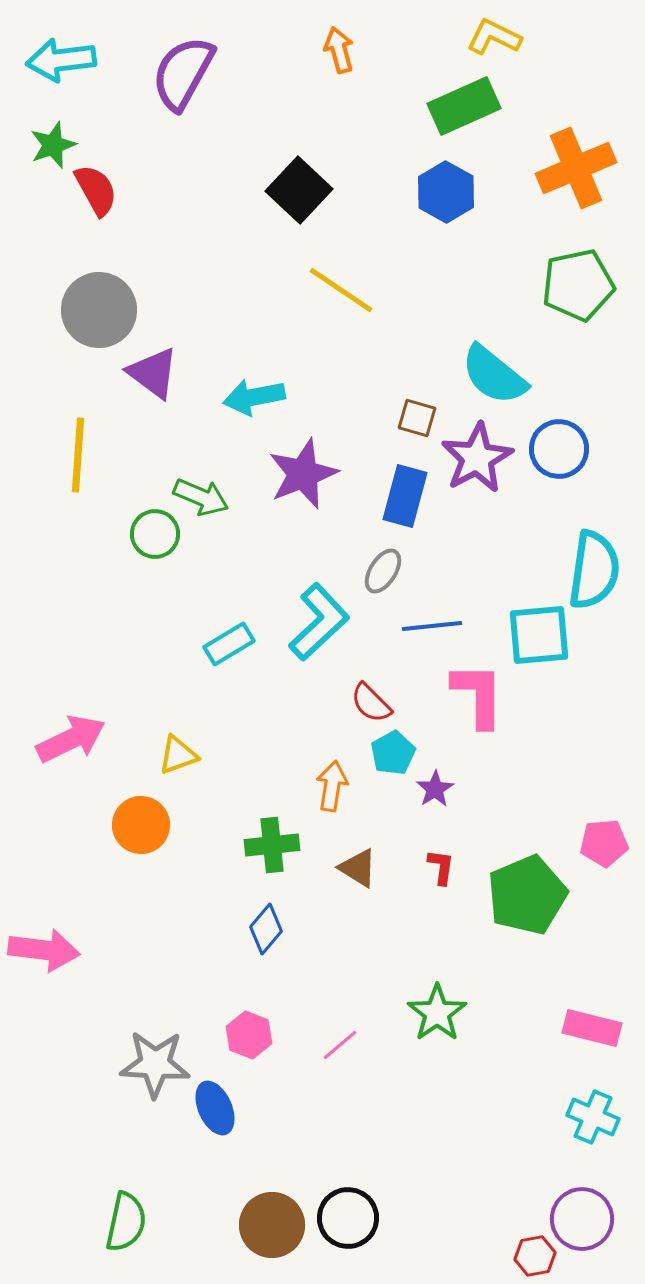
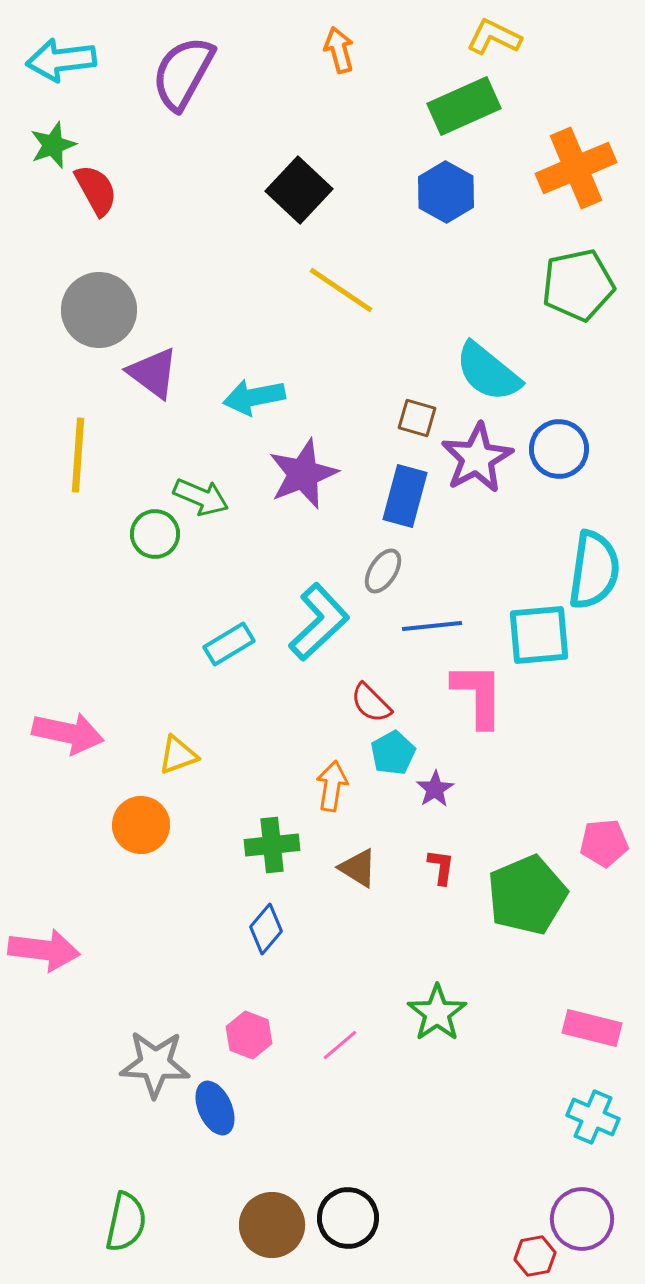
cyan semicircle at (494, 375): moved 6 px left, 3 px up
pink arrow at (71, 739): moved 3 px left, 6 px up; rotated 38 degrees clockwise
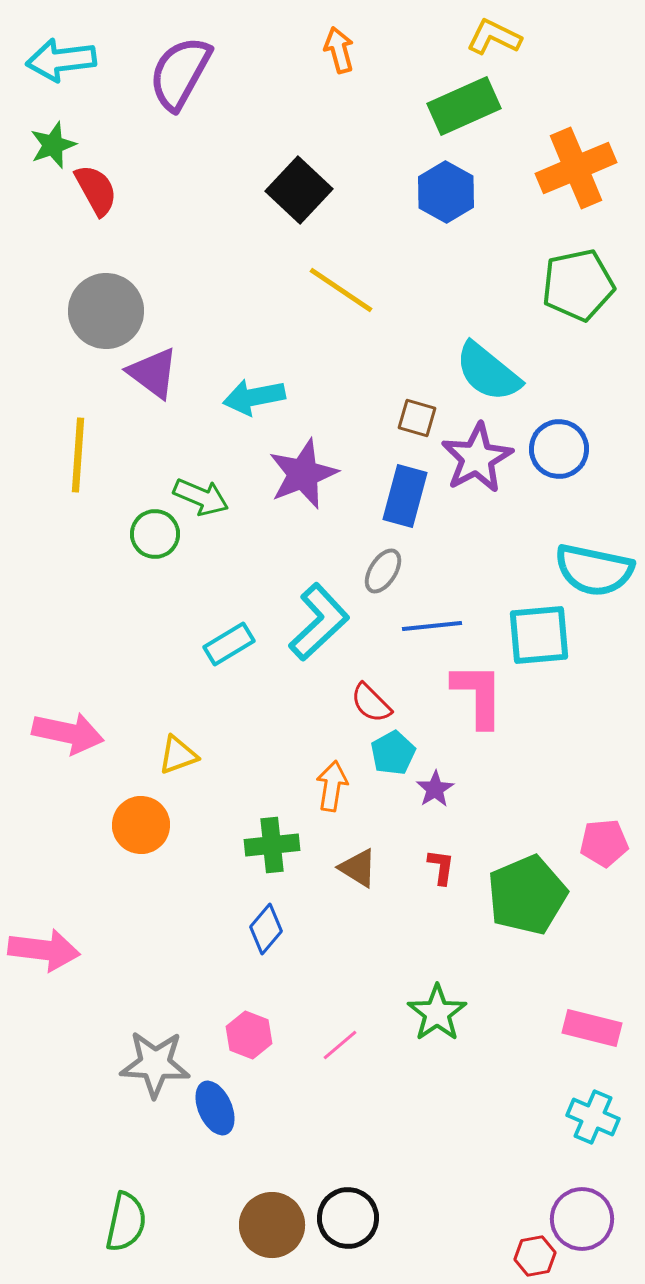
purple semicircle at (183, 73): moved 3 px left
gray circle at (99, 310): moved 7 px right, 1 px down
cyan semicircle at (594, 570): rotated 94 degrees clockwise
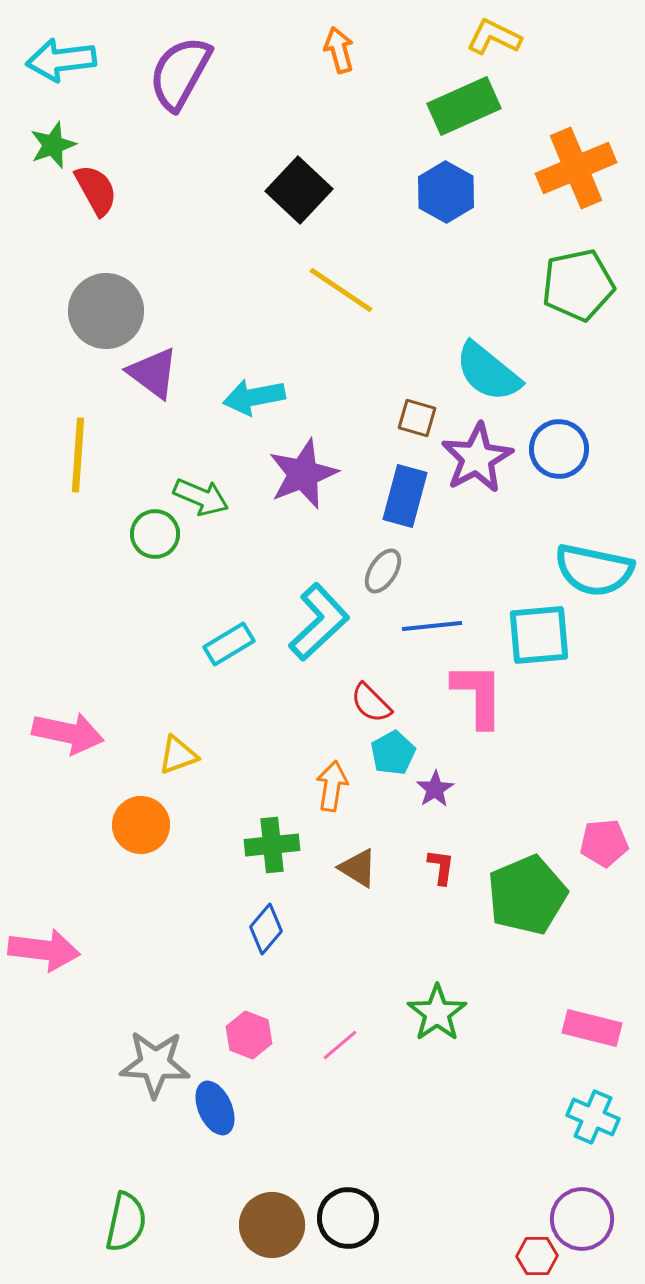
red hexagon at (535, 1256): moved 2 px right; rotated 9 degrees clockwise
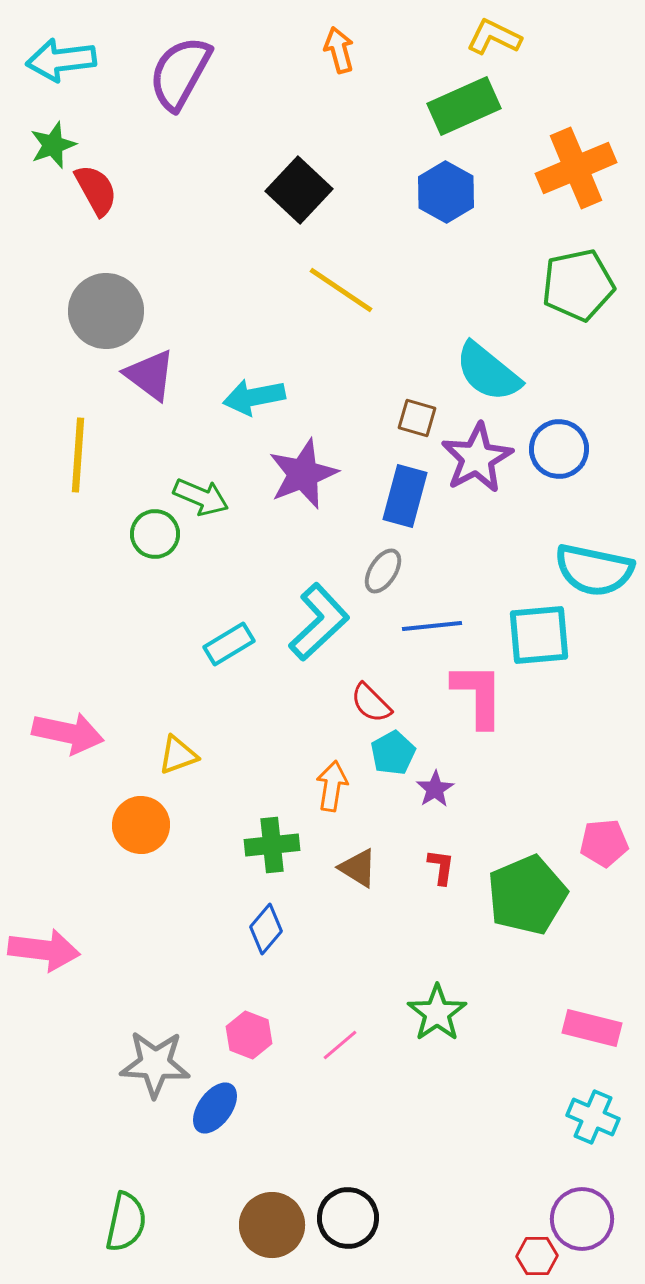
purple triangle at (153, 373): moved 3 px left, 2 px down
blue ellipse at (215, 1108): rotated 60 degrees clockwise
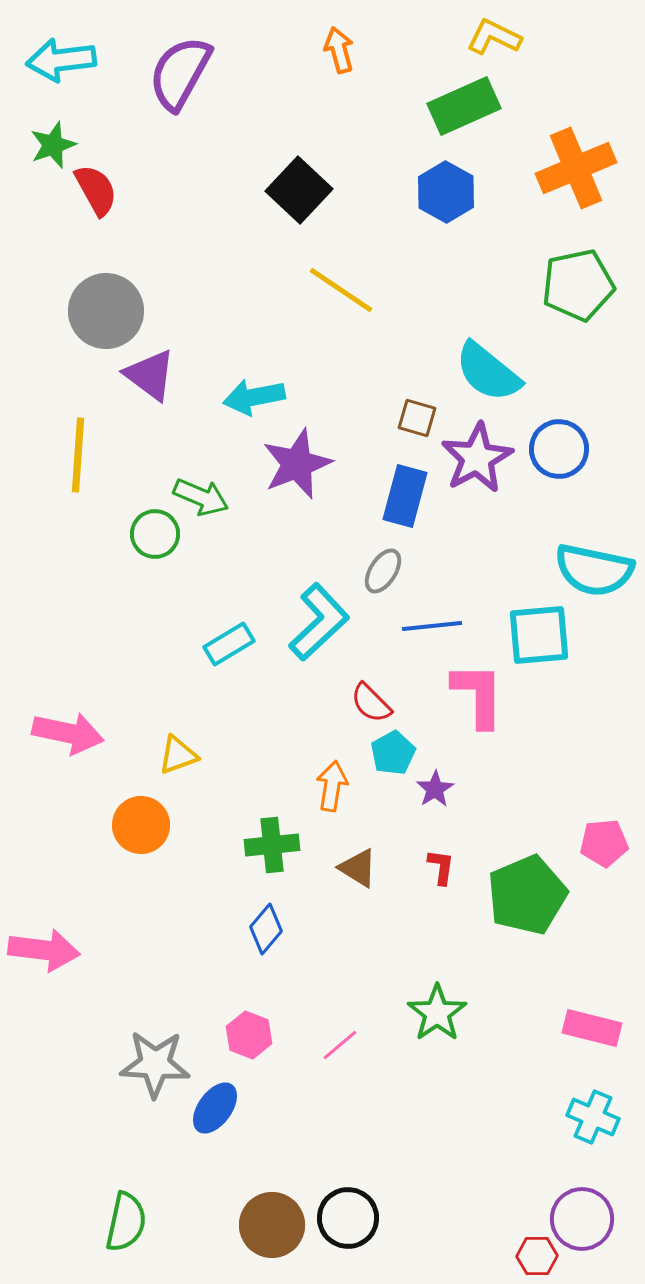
purple star at (303, 474): moved 6 px left, 10 px up
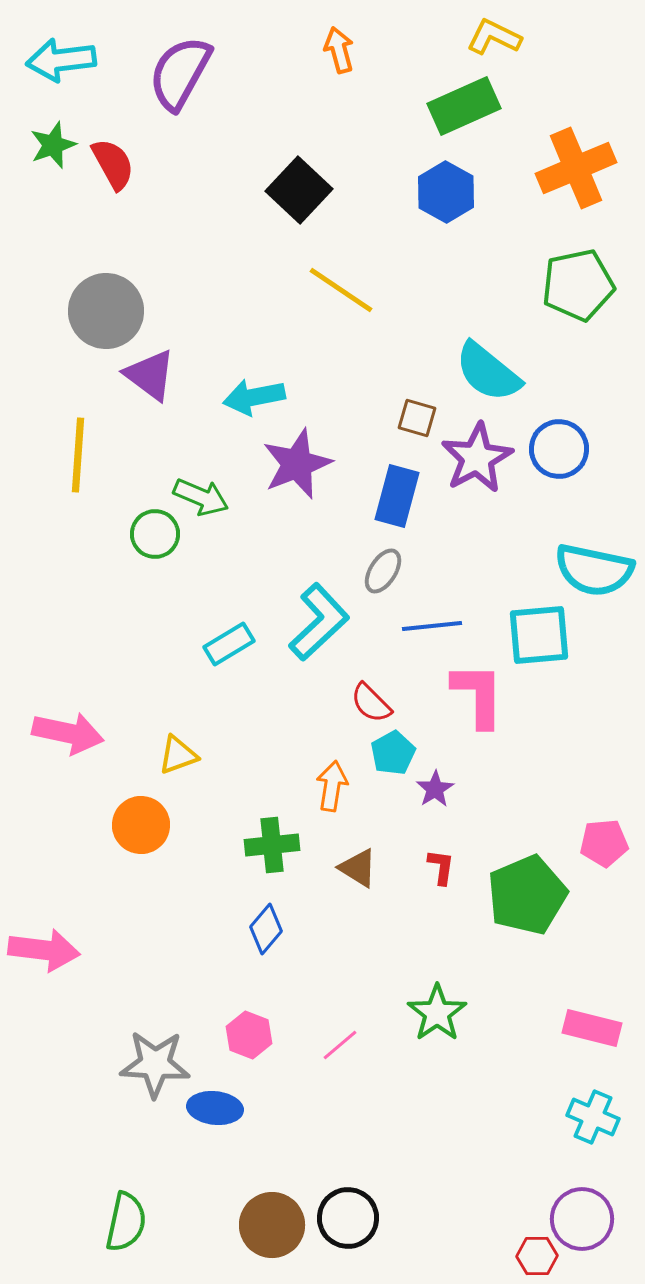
red semicircle at (96, 190): moved 17 px right, 26 px up
blue rectangle at (405, 496): moved 8 px left
blue ellipse at (215, 1108): rotated 60 degrees clockwise
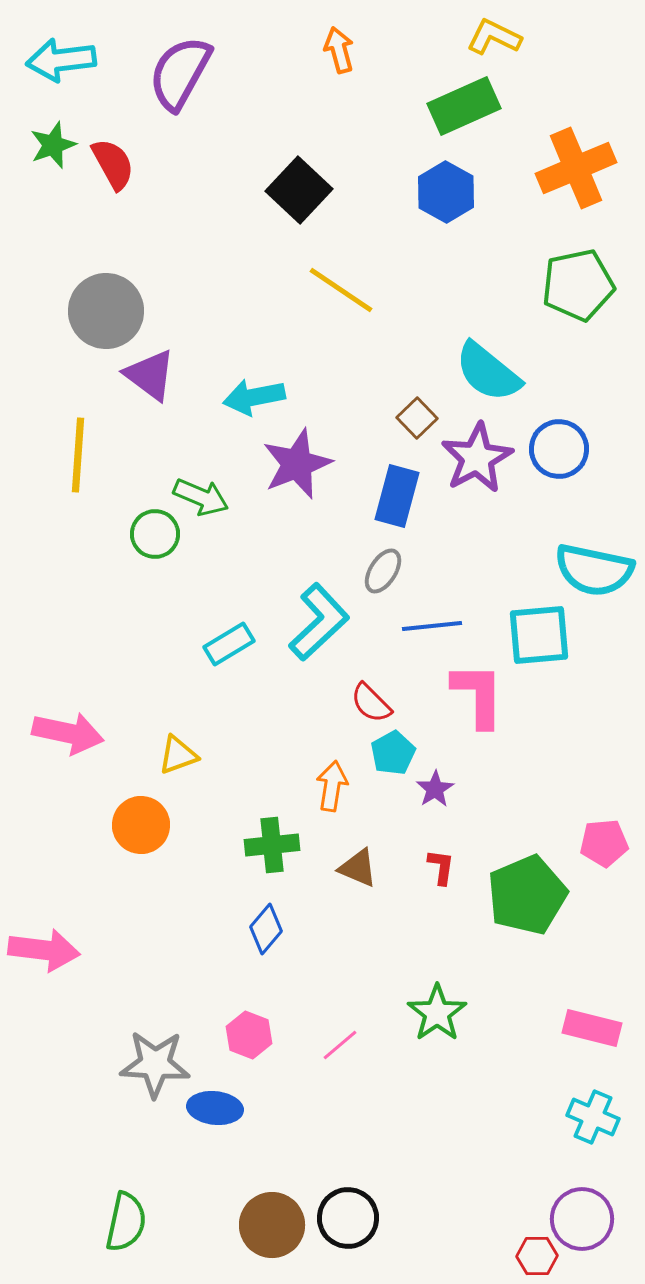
brown square at (417, 418): rotated 30 degrees clockwise
brown triangle at (358, 868): rotated 9 degrees counterclockwise
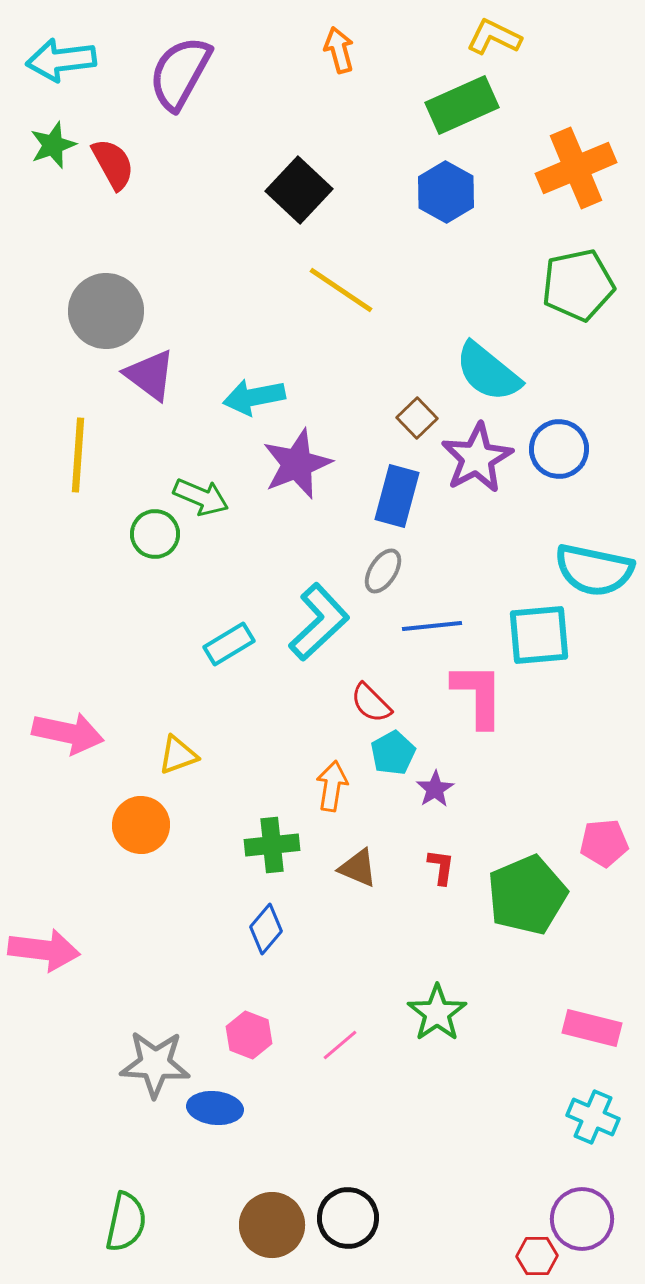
green rectangle at (464, 106): moved 2 px left, 1 px up
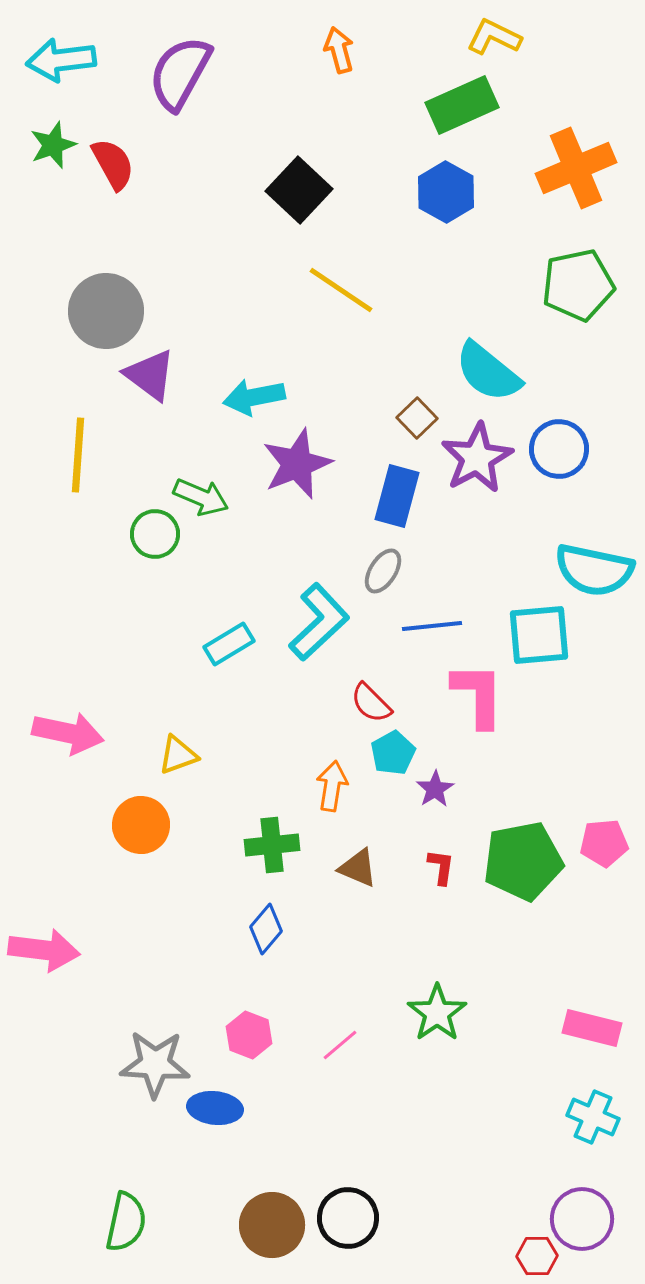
green pentagon at (527, 895): moved 4 px left, 34 px up; rotated 12 degrees clockwise
